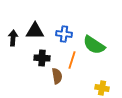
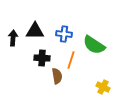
orange line: moved 1 px left
yellow cross: moved 1 px right, 1 px up; rotated 16 degrees clockwise
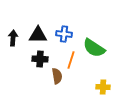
black triangle: moved 3 px right, 4 px down
green semicircle: moved 3 px down
black cross: moved 2 px left, 1 px down
yellow cross: rotated 24 degrees counterclockwise
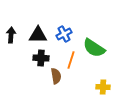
blue cross: rotated 35 degrees counterclockwise
black arrow: moved 2 px left, 3 px up
black cross: moved 1 px right, 1 px up
brown semicircle: moved 1 px left
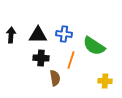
blue cross: rotated 35 degrees clockwise
green semicircle: moved 2 px up
brown semicircle: moved 1 px left, 2 px down
yellow cross: moved 2 px right, 6 px up
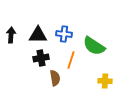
black cross: rotated 14 degrees counterclockwise
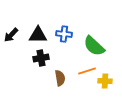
black arrow: rotated 140 degrees counterclockwise
green semicircle: rotated 10 degrees clockwise
orange line: moved 16 px right, 11 px down; rotated 54 degrees clockwise
brown semicircle: moved 5 px right
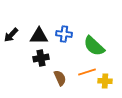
black triangle: moved 1 px right, 1 px down
orange line: moved 1 px down
brown semicircle: rotated 14 degrees counterclockwise
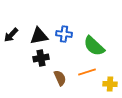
black triangle: rotated 12 degrees counterclockwise
yellow cross: moved 5 px right, 3 px down
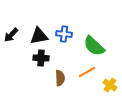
black cross: rotated 14 degrees clockwise
orange line: rotated 12 degrees counterclockwise
brown semicircle: rotated 21 degrees clockwise
yellow cross: moved 1 px down; rotated 32 degrees clockwise
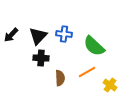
black triangle: moved 1 px left; rotated 36 degrees counterclockwise
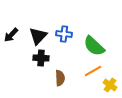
orange line: moved 6 px right, 1 px up
